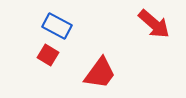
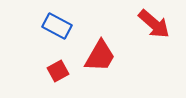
red square: moved 10 px right, 16 px down; rotated 30 degrees clockwise
red trapezoid: moved 17 px up; rotated 6 degrees counterclockwise
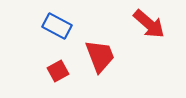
red arrow: moved 5 px left
red trapezoid: rotated 51 degrees counterclockwise
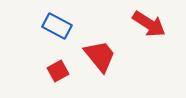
red arrow: rotated 8 degrees counterclockwise
red trapezoid: rotated 18 degrees counterclockwise
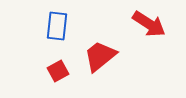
blue rectangle: rotated 68 degrees clockwise
red trapezoid: rotated 90 degrees counterclockwise
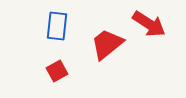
red trapezoid: moved 7 px right, 12 px up
red square: moved 1 px left
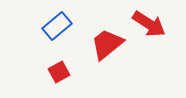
blue rectangle: rotated 44 degrees clockwise
red square: moved 2 px right, 1 px down
